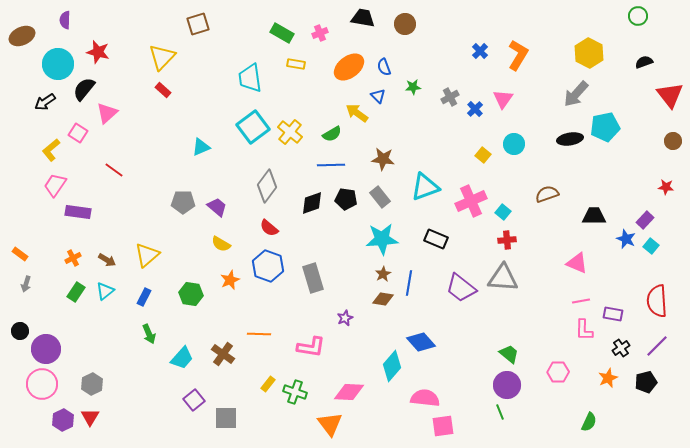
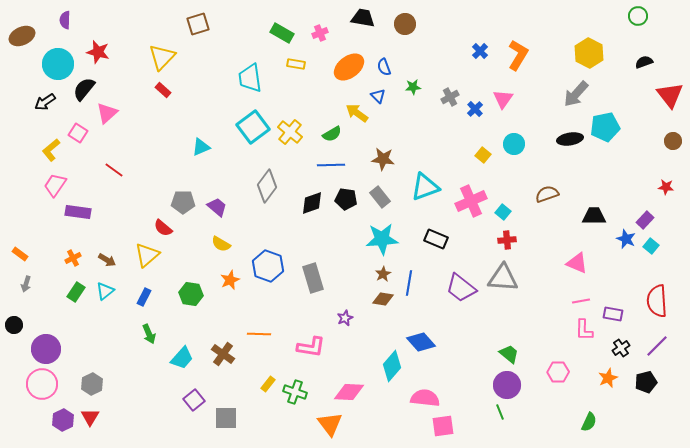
red semicircle at (269, 228): moved 106 px left
black circle at (20, 331): moved 6 px left, 6 px up
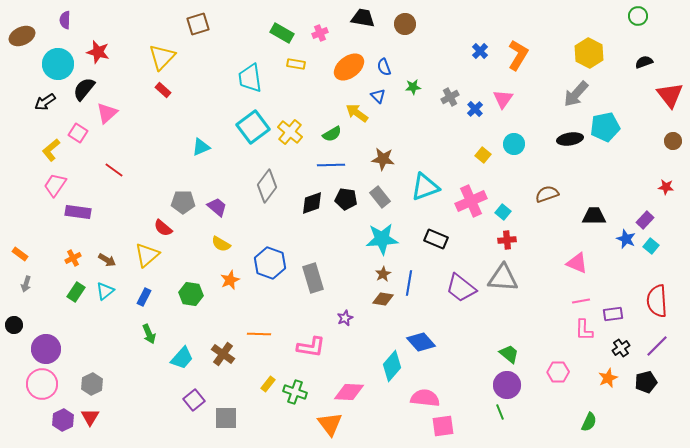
blue hexagon at (268, 266): moved 2 px right, 3 px up
purple rectangle at (613, 314): rotated 18 degrees counterclockwise
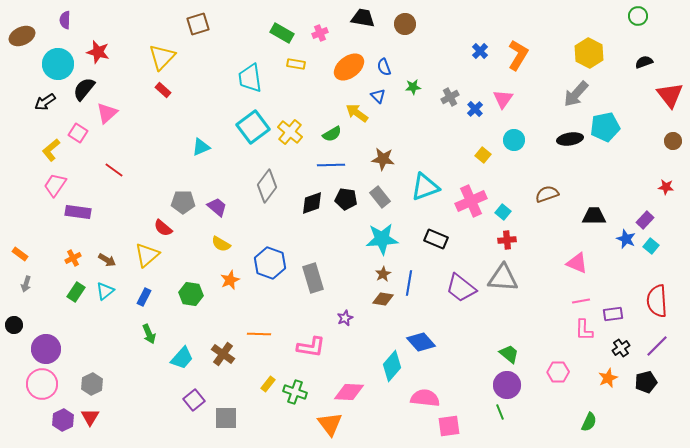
cyan circle at (514, 144): moved 4 px up
pink square at (443, 426): moved 6 px right
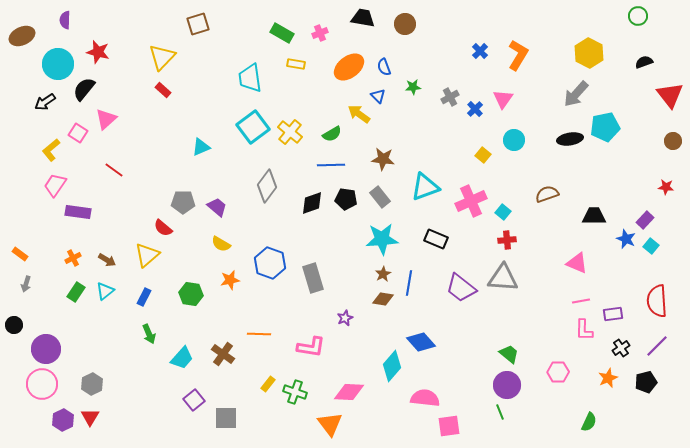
pink triangle at (107, 113): moved 1 px left, 6 px down
yellow arrow at (357, 113): moved 2 px right, 1 px down
orange star at (230, 280): rotated 12 degrees clockwise
